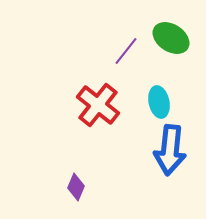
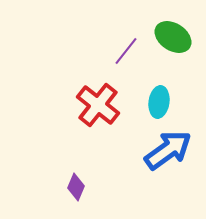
green ellipse: moved 2 px right, 1 px up
cyan ellipse: rotated 20 degrees clockwise
blue arrow: moved 2 px left; rotated 132 degrees counterclockwise
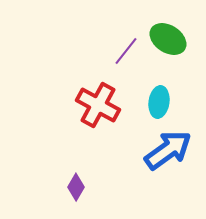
green ellipse: moved 5 px left, 2 px down
red cross: rotated 9 degrees counterclockwise
purple diamond: rotated 8 degrees clockwise
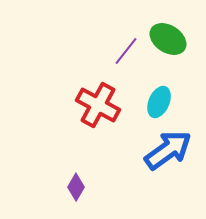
cyan ellipse: rotated 16 degrees clockwise
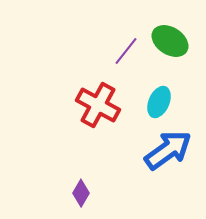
green ellipse: moved 2 px right, 2 px down
purple diamond: moved 5 px right, 6 px down
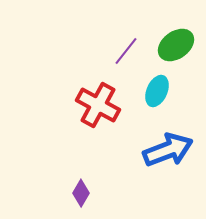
green ellipse: moved 6 px right, 4 px down; rotated 69 degrees counterclockwise
cyan ellipse: moved 2 px left, 11 px up
blue arrow: rotated 15 degrees clockwise
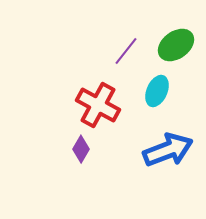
purple diamond: moved 44 px up
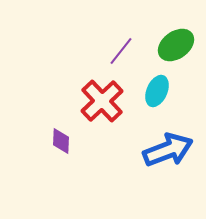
purple line: moved 5 px left
red cross: moved 4 px right, 4 px up; rotated 18 degrees clockwise
purple diamond: moved 20 px left, 8 px up; rotated 28 degrees counterclockwise
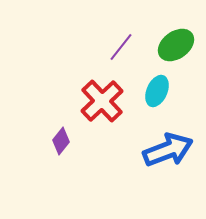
purple line: moved 4 px up
purple diamond: rotated 36 degrees clockwise
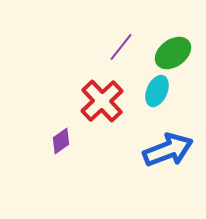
green ellipse: moved 3 px left, 8 px down
purple diamond: rotated 16 degrees clockwise
